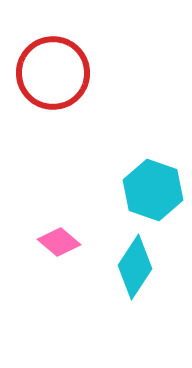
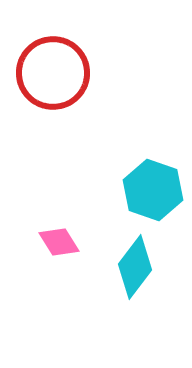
pink diamond: rotated 18 degrees clockwise
cyan diamond: rotated 4 degrees clockwise
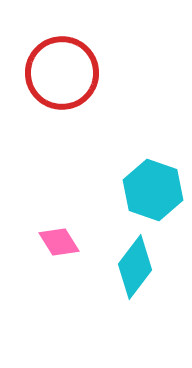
red circle: moved 9 px right
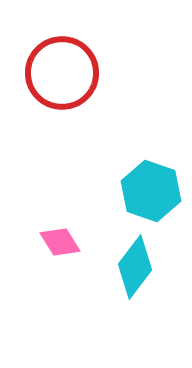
cyan hexagon: moved 2 px left, 1 px down
pink diamond: moved 1 px right
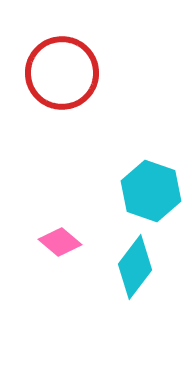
pink diamond: rotated 18 degrees counterclockwise
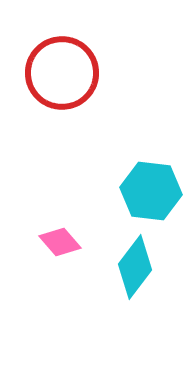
cyan hexagon: rotated 12 degrees counterclockwise
pink diamond: rotated 9 degrees clockwise
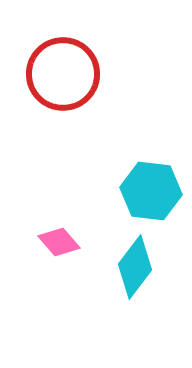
red circle: moved 1 px right, 1 px down
pink diamond: moved 1 px left
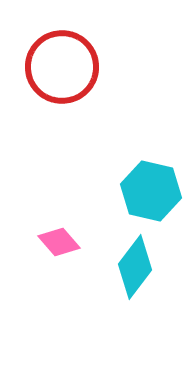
red circle: moved 1 px left, 7 px up
cyan hexagon: rotated 6 degrees clockwise
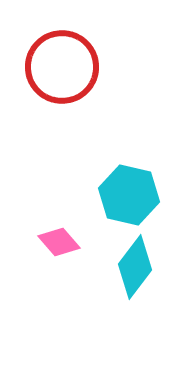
cyan hexagon: moved 22 px left, 4 px down
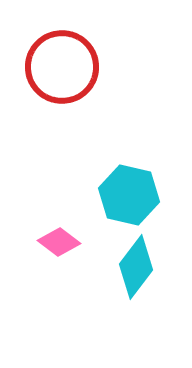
pink diamond: rotated 12 degrees counterclockwise
cyan diamond: moved 1 px right
